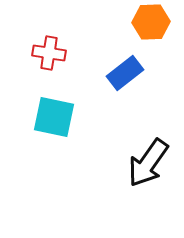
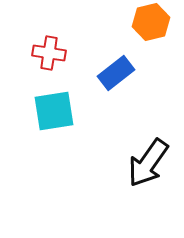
orange hexagon: rotated 12 degrees counterclockwise
blue rectangle: moved 9 px left
cyan square: moved 6 px up; rotated 21 degrees counterclockwise
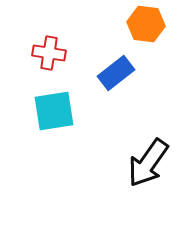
orange hexagon: moved 5 px left, 2 px down; rotated 21 degrees clockwise
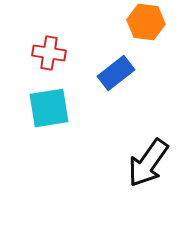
orange hexagon: moved 2 px up
cyan square: moved 5 px left, 3 px up
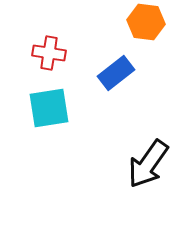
black arrow: moved 1 px down
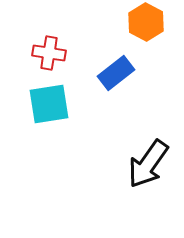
orange hexagon: rotated 21 degrees clockwise
cyan square: moved 4 px up
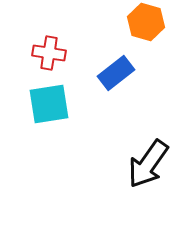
orange hexagon: rotated 12 degrees counterclockwise
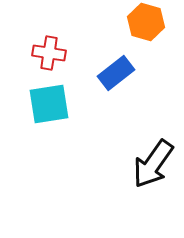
black arrow: moved 5 px right
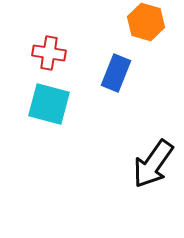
blue rectangle: rotated 30 degrees counterclockwise
cyan square: rotated 24 degrees clockwise
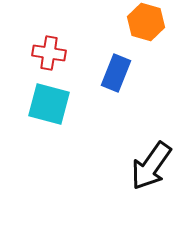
black arrow: moved 2 px left, 2 px down
